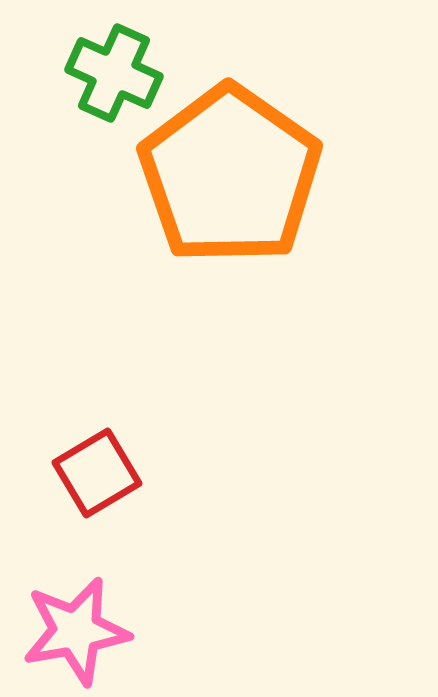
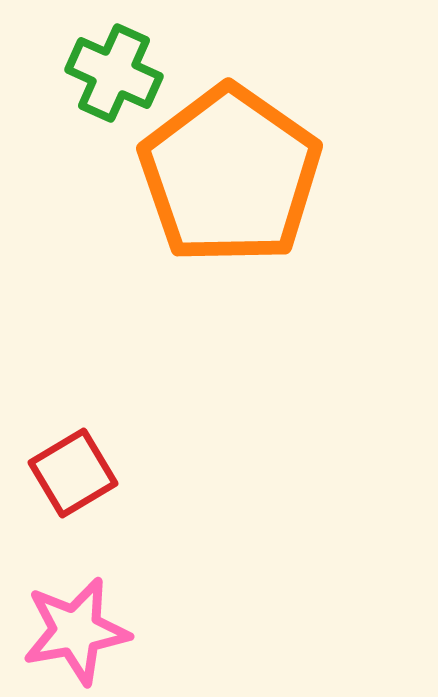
red square: moved 24 px left
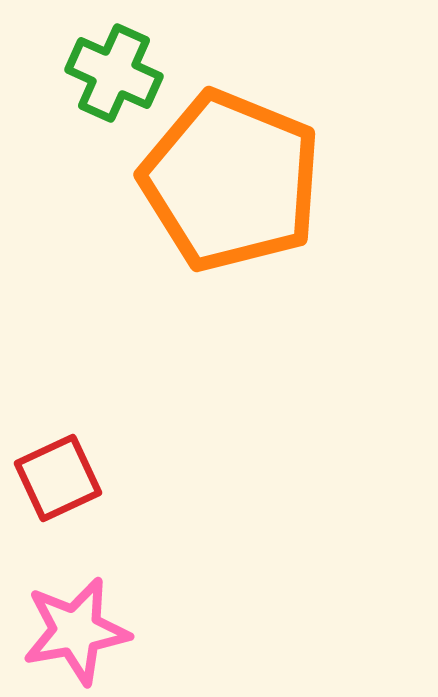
orange pentagon: moved 1 px right, 6 px down; rotated 13 degrees counterclockwise
red square: moved 15 px left, 5 px down; rotated 6 degrees clockwise
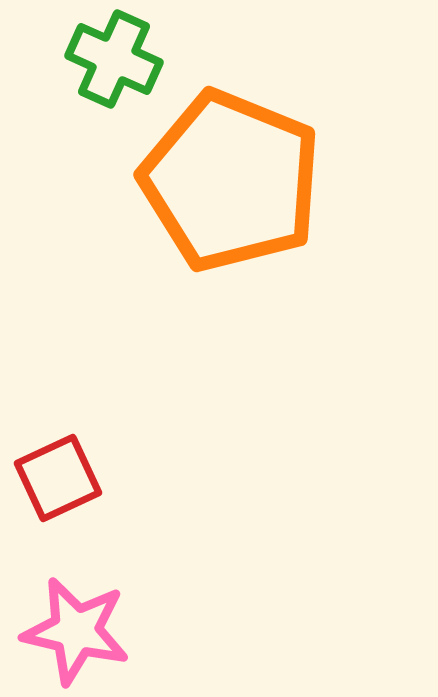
green cross: moved 14 px up
pink star: rotated 23 degrees clockwise
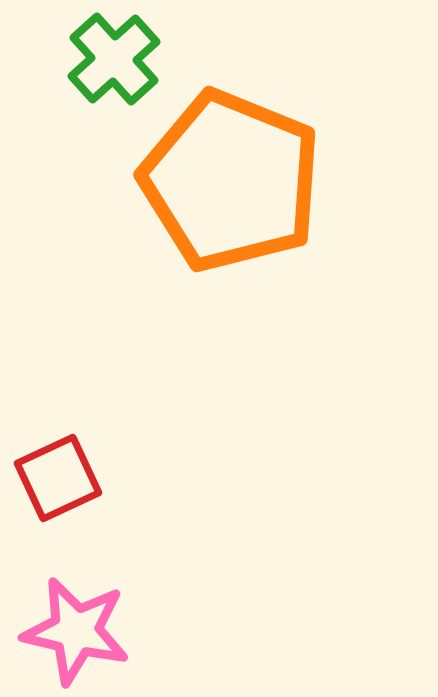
green cross: rotated 24 degrees clockwise
